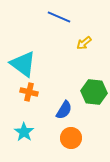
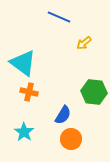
cyan triangle: moved 1 px up
blue semicircle: moved 1 px left, 5 px down
orange circle: moved 1 px down
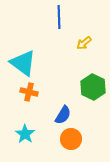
blue line: rotated 65 degrees clockwise
green hexagon: moved 1 px left, 5 px up; rotated 20 degrees clockwise
cyan star: moved 1 px right, 2 px down
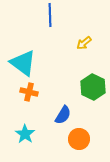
blue line: moved 9 px left, 2 px up
orange circle: moved 8 px right
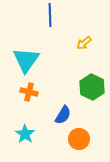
cyan triangle: moved 3 px right, 3 px up; rotated 28 degrees clockwise
green hexagon: moved 1 px left
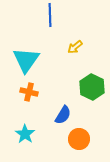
yellow arrow: moved 9 px left, 4 px down
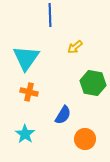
cyan triangle: moved 2 px up
green hexagon: moved 1 px right, 4 px up; rotated 15 degrees counterclockwise
orange circle: moved 6 px right
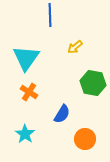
orange cross: rotated 18 degrees clockwise
blue semicircle: moved 1 px left, 1 px up
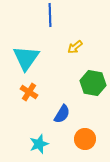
cyan star: moved 14 px right, 10 px down; rotated 18 degrees clockwise
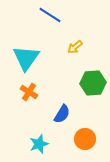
blue line: rotated 55 degrees counterclockwise
green hexagon: rotated 15 degrees counterclockwise
